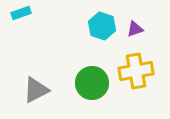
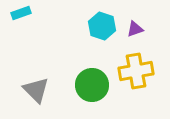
green circle: moved 2 px down
gray triangle: rotated 48 degrees counterclockwise
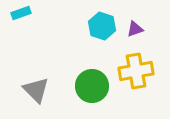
green circle: moved 1 px down
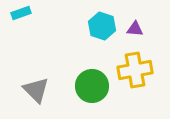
purple triangle: rotated 24 degrees clockwise
yellow cross: moved 1 px left, 1 px up
